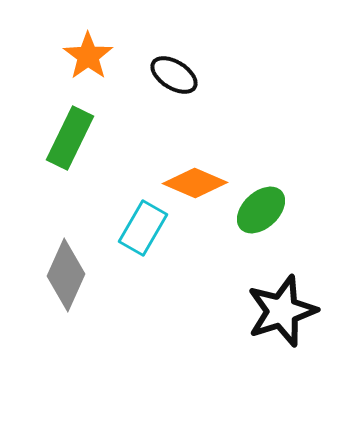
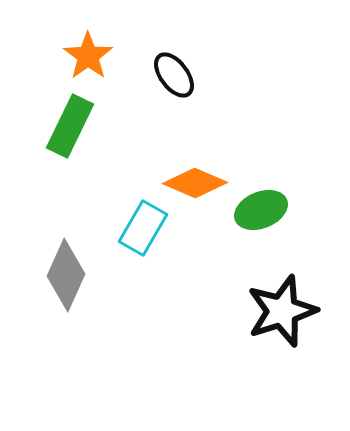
black ellipse: rotated 21 degrees clockwise
green rectangle: moved 12 px up
green ellipse: rotated 21 degrees clockwise
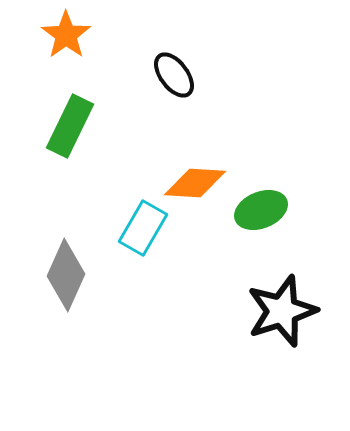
orange star: moved 22 px left, 21 px up
orange diamond: rotated 20 degrees counterclockwise
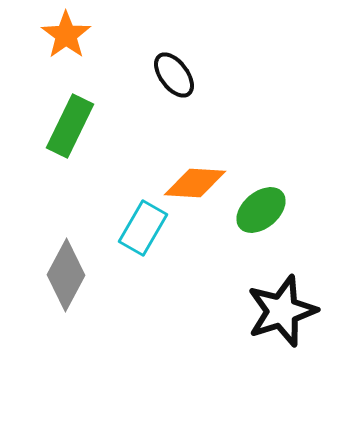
green ellipse: rotated 18 degrees counterclockwise
gray diamond: rotated 4 degrees clockwise
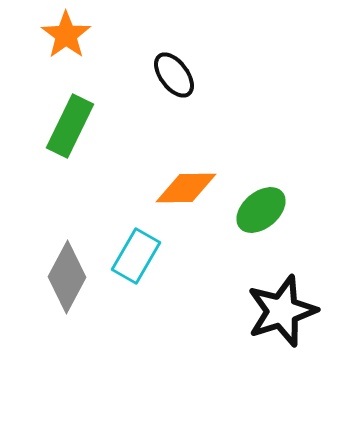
orange diamond: moved 9 px left, 5 px down; rotated 4 degrees counterclockwise
cyan rectangle: moved 7 px left, 28 px down
gray diamond: moved 1 px right, 2 px down
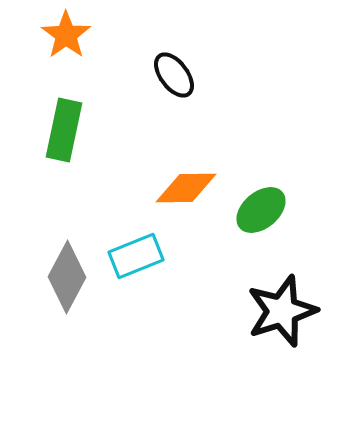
green rectangle: moved 6 px left, 4 px down; rotated 14 degrees counterclockwise
cyan rectangle: rotated 38 degrees clockwise
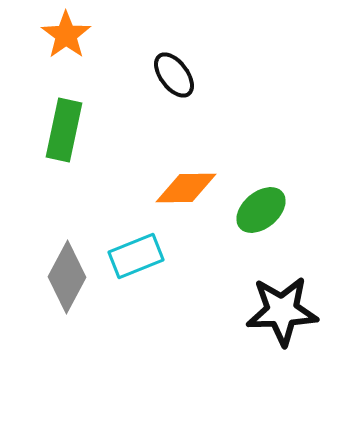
black star: rotated 16 degrees clockwise
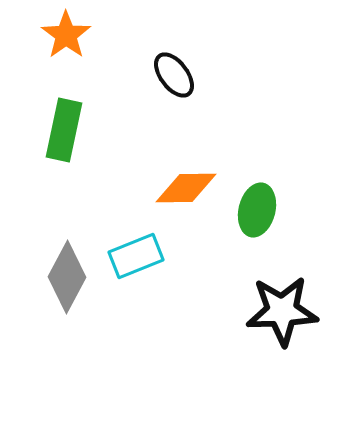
green ellipse: moved 4 px left; rotated 36 degrees counterclockwise
